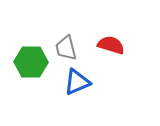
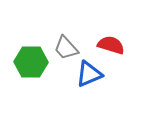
gray trapezoid: rotated 28 degrees counterclockwise
blue triangle: moved 12 px right, 8 px up
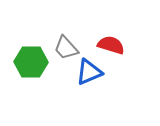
blue triangle: moved 2 px up
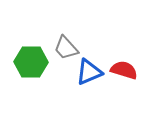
red semicircle: moved 13 px right, 25 px down
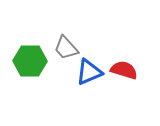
green hexagon: moved 1 px left, 1 px up
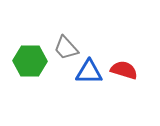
blue triangle: rotated 24 degrees clockwise
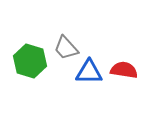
green hexagon: rotated 16 degrees clockwise
red semicircle: rotated 8 degrees counterclockwise
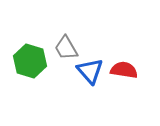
gray trapezoid: rotated 12 degrees clockwise
blue triangle: moved 1 px right, 1 px up; rotated 48 degrees clockwise
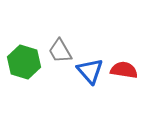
gray trapezoid: moved 6 px left, 3 px down
green hexagon: moved 6 px left, 1 px down
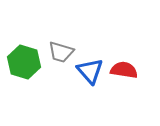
gray trapezoid: moved 1 px right, 1 px down; rotated 44 degrees counterclockwise
